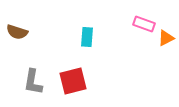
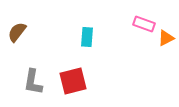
brown semicircle: rotated 110 degrees clockwise
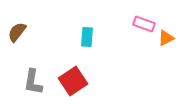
red square: rotated 20 degrees counterclockwise
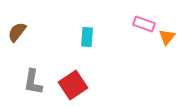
orange triangle: moved 1 px right, 1 px up; rotated 24 degrees counterclockwise
red square: moved 4 px down
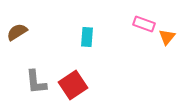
brown semicircle: rotated 20 degrees clockwise
gray L-shape: moved 3 px right; rotated 16 degrees counterclockwise
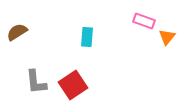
pink rectangle: moved 3 px up
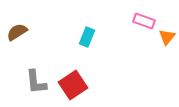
cyan rectangle: rotated 18 degrees clockwise
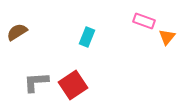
gray L-shape: rotated 92 degrees clockwise
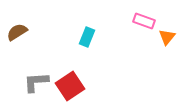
red square: moved 3 px left, 1 px down
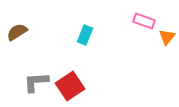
cyan rectangle: moved 2 px left, 2 px up
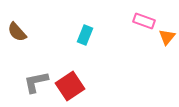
brown semicircle: rotated 100 degrees counterclockwise
gray L-shape: rotated 8 degrees counterclockwise
